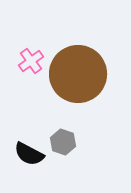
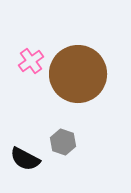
black semicircle: moved 4 px left, 5 px down
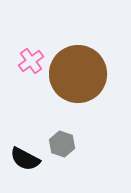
gray hexagon: moved 1 px left, 2 px down
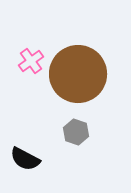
gray hexagon: moved 14 px right, 12 px up
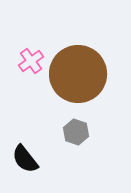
black semicircle: rotated 24 degrees clockwise
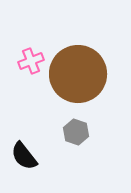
pink cross: rotated 15 degrees clockwise
black semicircle: moved 1 px left, 3 px up
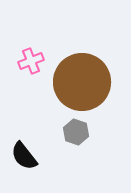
brown circle: moved 4 px right, 8 px down
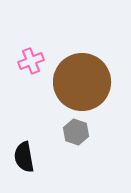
black semicircle: moved 1 px down; rotated 28 degrees clockwise
